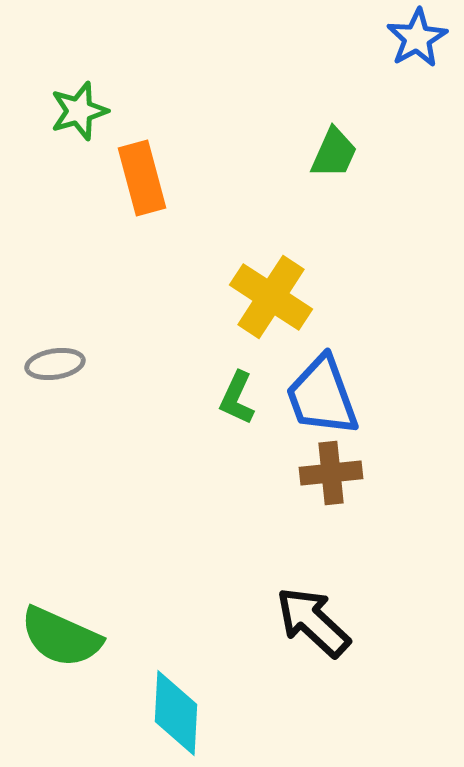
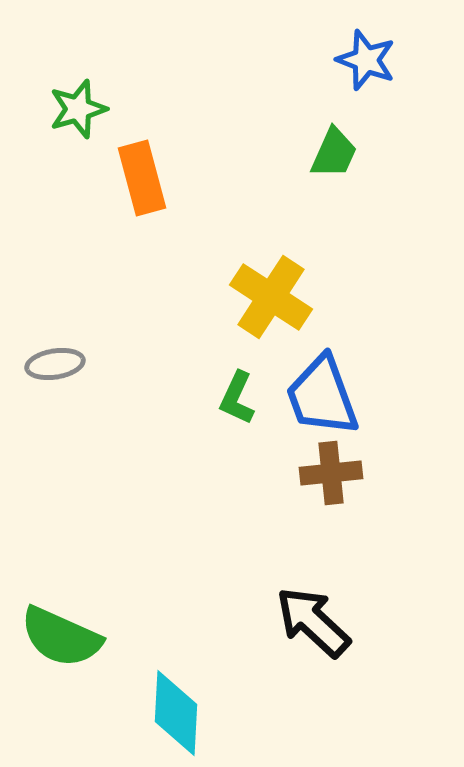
blue star: moved 51 px left, 22 px down; rotated 22 degrees counterclockwise
green star: moved 1 px left, 2 px up
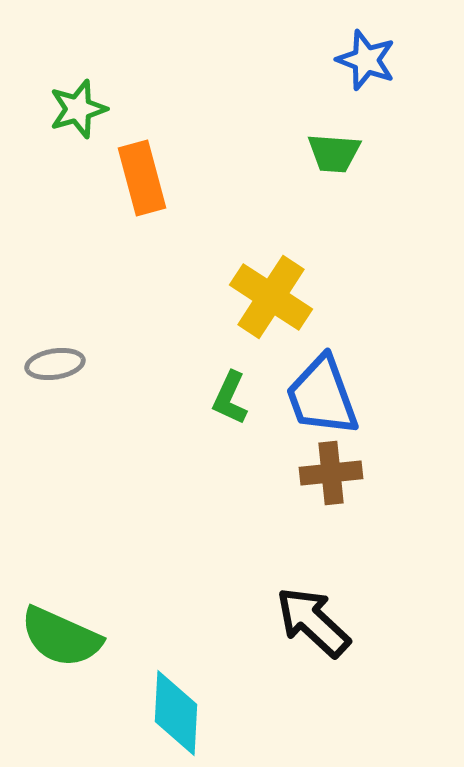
green trapezoid: rotated 70 degrees clockwise
green L-shape: moved 7 px left
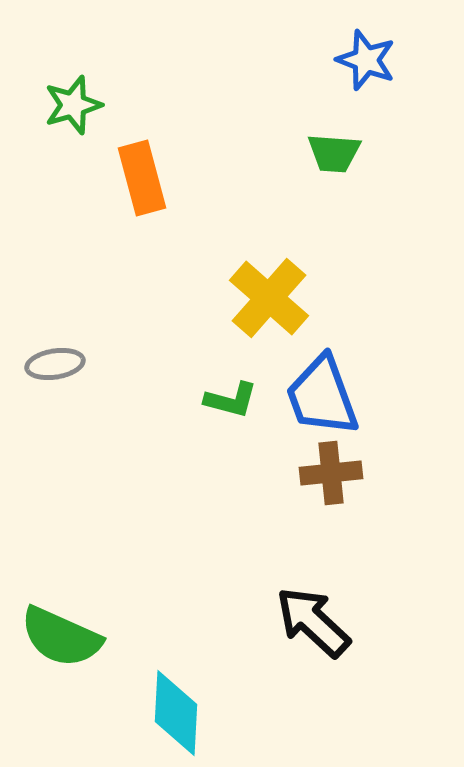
green star: moved 5 px left, 4 px up
yellow cross: moved 2 px left, 1 px down; rotated 8 degrees clockwise
green L-shape: moved 1 px right, 2 px down; rotated 100 degrees counterclockwise
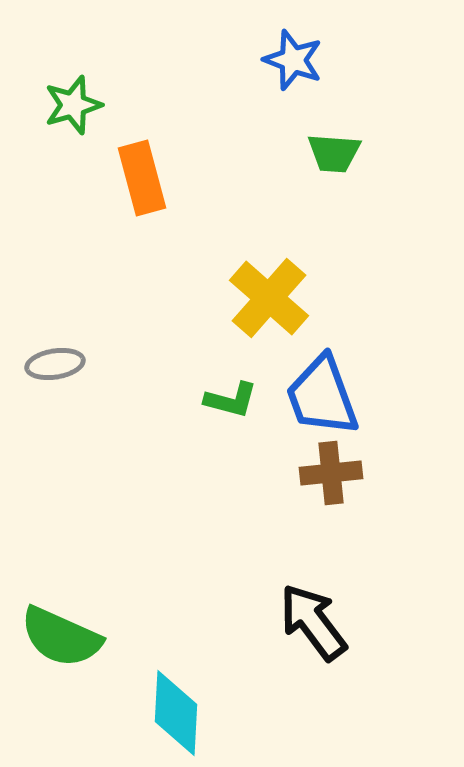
blue star: moved 73 px left
black arrow: rotated 10 degrees clockwise
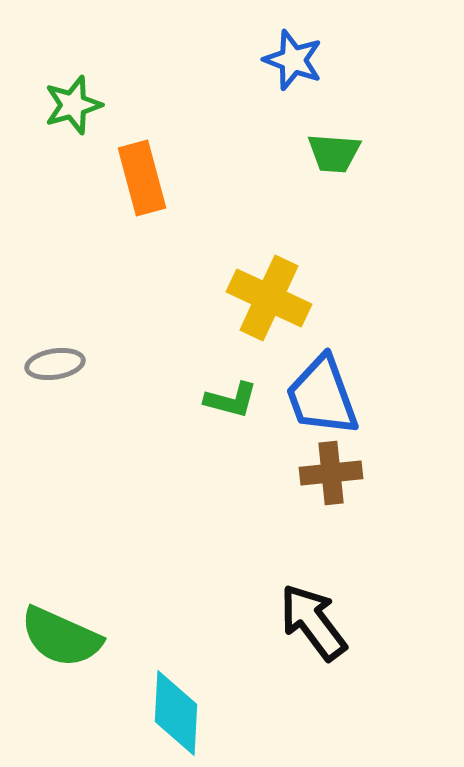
yellow cross: rotated 16 degrees counterclockwise
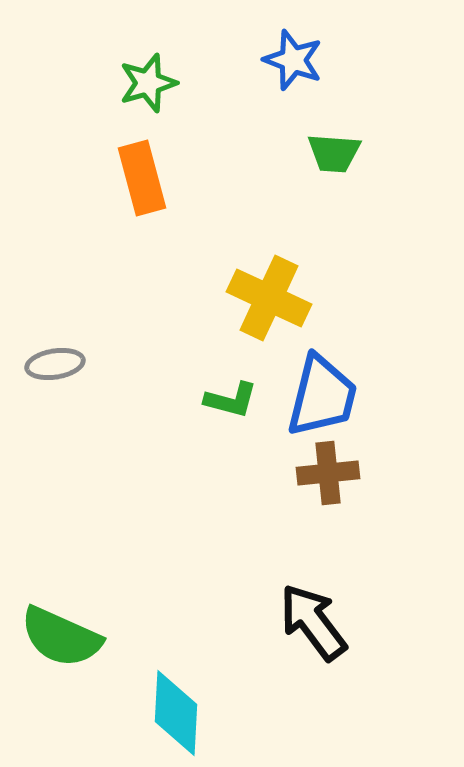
green star: moved 75 px right, 22 px up
blue trapezoid: rotated 146 degrees counterclockwise
brown cross: moved 3 px left
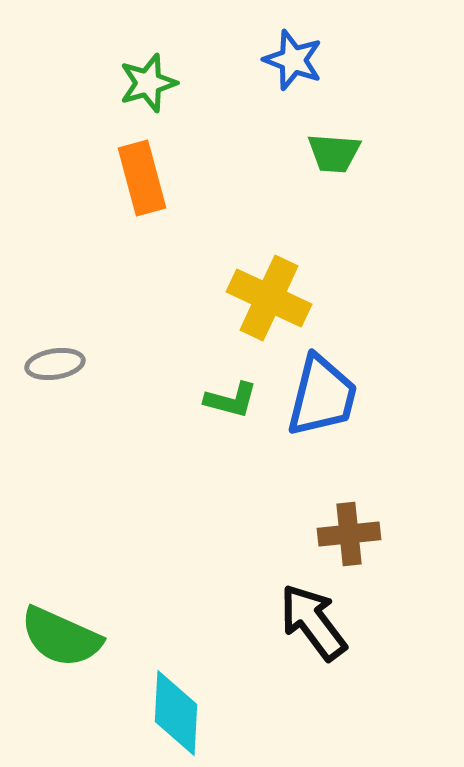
brown cross: moved 21 px right, 61 px down
